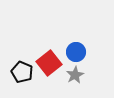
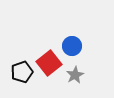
blue circle: moved 4 px left, 6 px up
black pentagon: rotated 30 degrees clockwise
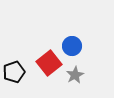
black pentagon: moved 8 px left
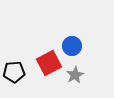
red square: rotated 10 degrees clockwise
black pentagon: rotated 15 degrees clockwise
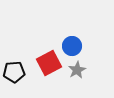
gray star: moved 2 px right, 5 px up
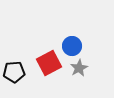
gray star: moved 2 px right, 2 px up
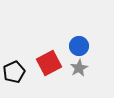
blue circle: moved 7 px right
black pentagon: rotated 20 degrees counterclockwise
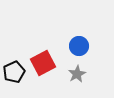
red square: moved 6 px left
gray star: moved 2 px left, 6 px down
